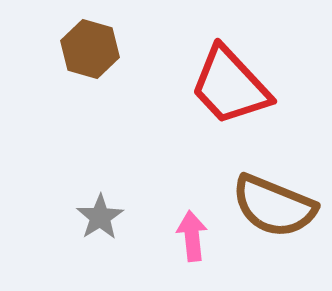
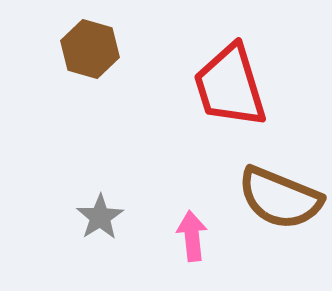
red trapezoid: rotated 26 degrees clockwise
brown semicircle: moved 6 px right, 8 px up
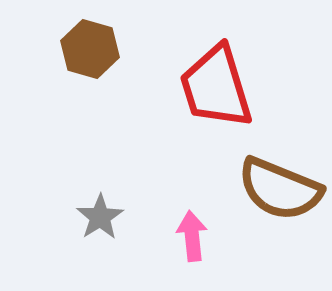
red trapezoid: moved 14 px left, 1 px down
brown semicircle: moved 9 px up
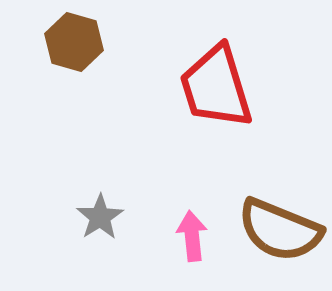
brown hexagon: moved 16 px left, 7 px up
brown semicircle: moved 41 px down
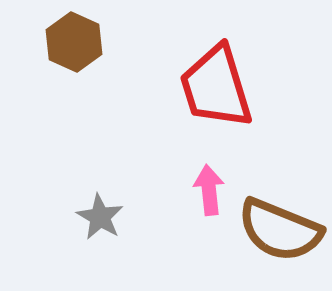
brown hexagon: rotated 8 degrees clockwise
gray star: rotated 9 degrees counterclockwise
pink arrow: moved 17 px right, 46 px up
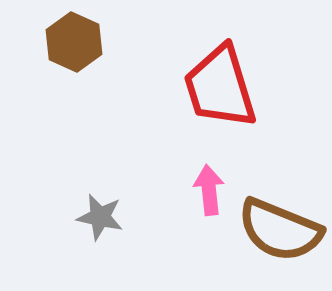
red trapezoid: moved 4 px right
gray star: rotated 18 degrees counterclockwise
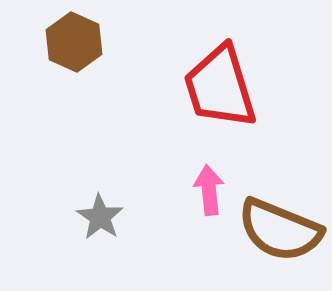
gray star: rotated 21 degrees clockwise
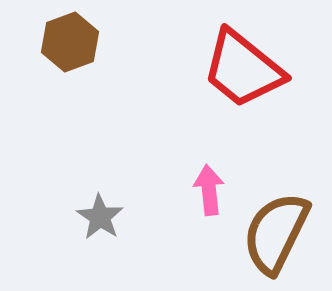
brown hexagon: moved 4 px left; rotated 16 degrees clockwise
red trapezoid: moved 23 px right, 18 px up; rotated 34 degrees counterclockwise
brown semicircle: moved 4 px left, 3 px down; rotated 94 degrees clockwise
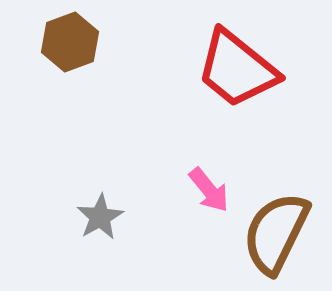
red trapezoid: moved 6 px left
pink arrow: rotated 147 degrees clockwise
gray star: rotated 9 degrees clockwise
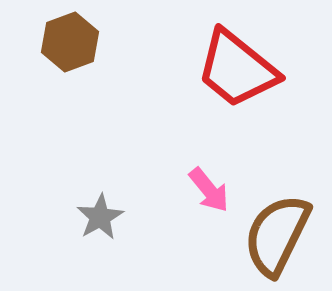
brown semicircle: moved 1 px right, 2 px down
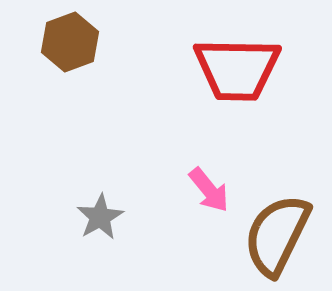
red trapezoid: rotated 38 degrees counterclockwise
